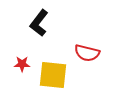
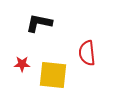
black L-shape: rotated 64 degrees clockwise
red semicircle: rotated 70 degrees clockwise
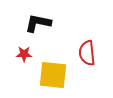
black L-shape: moved 1 px left
red star: moved 2 px right, 10 px up
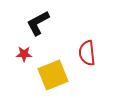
black L-shape: rotated 40 degrees counterclockwise
yellow square: rotated 28 degrees counterclockwise
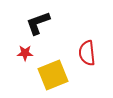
black L-shape: rotated 8 degrees clockwise
red star: moved 1 px right, 1 px up
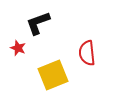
red star: moved 7 px left, 5 px up; rotated 21 degrees clockwise
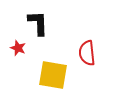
black L-shape: rotated 108 degrees clockwise
yellow square: rotated 32 degrees clockwise
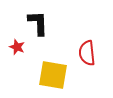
red star: moved 1 px left, 1 px up
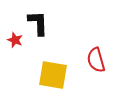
red star: moved 2 px left, 7 px up
red semicircle: moved 9 px right, 7 px down; rotated 10 degrees counterclockwise
